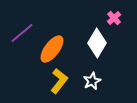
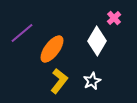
white diamond: moved 2 px up
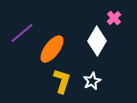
yellow L-shape: moved 3 px right; rotated 20 degrees counterclockwise
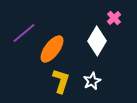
purple line: moved 2 px right
yellow L-shape: moved 1 px left
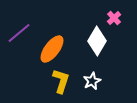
purple line: moved 5 px left
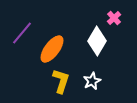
purple line: moved 3 px right; rotated 10 degrees counterclockwise
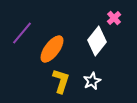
white diamond: rotated 8 degrees clockwise
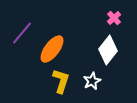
white diamond: moved 11 px right, 9 px down
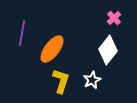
purple line: rotated 30 degrees counterclockwise
white star: moved 1 px up
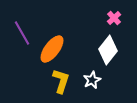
purple line: rotated 40 degrees counterclockwise
